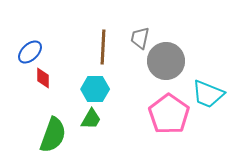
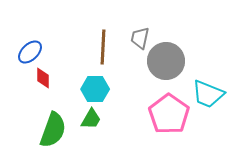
green semicircle: moved 5 px up
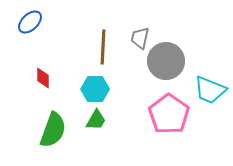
blue ellipse: moved 30 px up
cyan trapezoid: moved 2 px right, 4 px up
green trapezoid: moved 5 px right, 1 px down
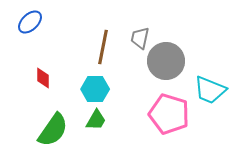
brown line: rotated 8 degrees clockwise
pink pentagon: rotated 18 degrees counterclockwise
green semicircle: rotated 15 degrees clockwise
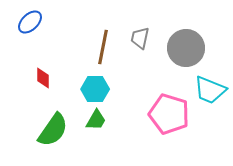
gray circle: moved 20 px right, 13 px up
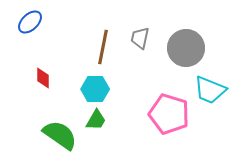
green semicircle: moved 7 px right, 5 px down; rotated 90 degrees counterclockwise
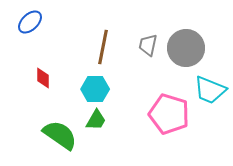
gray trapezoid: moved 8 px right, 7 px down
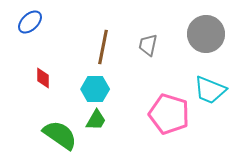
gray circle: moved 20 px right, 14 px up
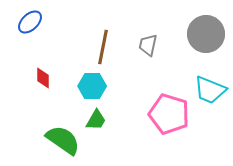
cyan hexagon: moved 3 px left, 3 px up
green semicircle: moved 3 px right, 5 px down
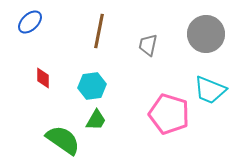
brown line: moved 4 px left, 16 px up
cyan hexagon: rotated 8 degrees counterclockwise
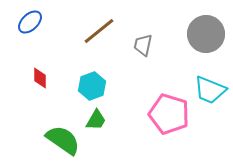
brown line: rotated 40 degrees clockwise
gray trapezoid: moved 5 px left
red diamond: moved 3 px left
cyan hexagon: rotated 12 degrees counterclockwise
